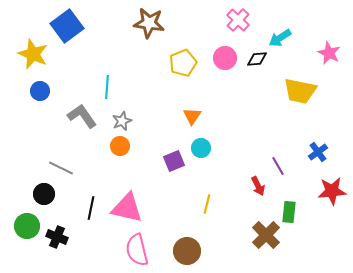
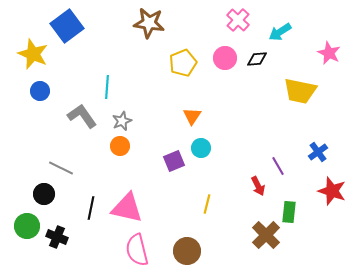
cyan arrow: moved 6 px up
red star: rotated 24 degrees clockwise
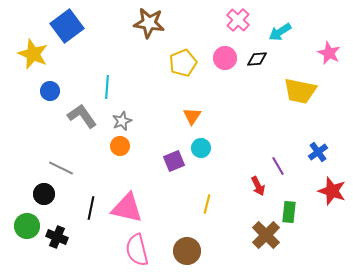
blue circle: moved 10 px right
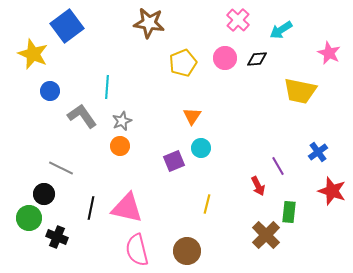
cyan arrow: moved 1 px right, 2 px up
green circle: moved 2 px right, 8 px up
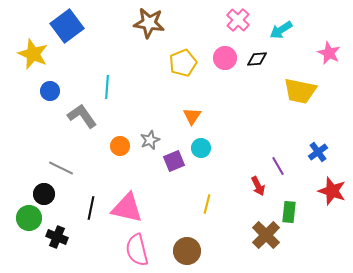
gray star: moved 28 px right, 19 px down
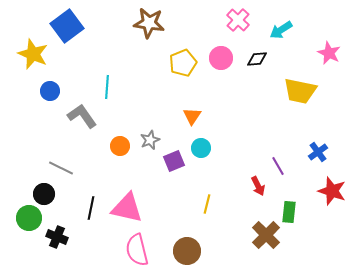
pink circle: moved 4 px left
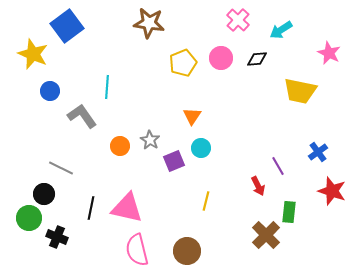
gray star: rotated 18 degrees counterclockwise
yellow line: moved 1 px left, 3 px up
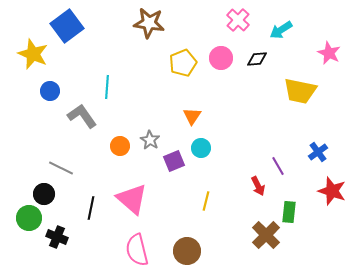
pink triangle: moved 5 px right, 9 px up; rotated 28 degrees clockwise
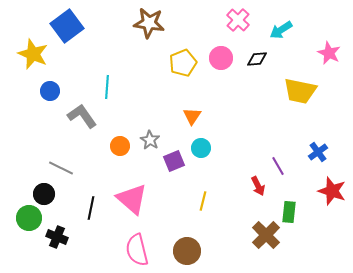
yellow line: moved 3 px left
